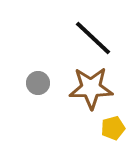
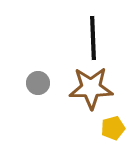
black line: rotated 45 degrees clockwise
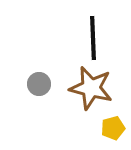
gray circle: moved 1 px right, 1 px down
brown star: rotated 15 degrees clockwise
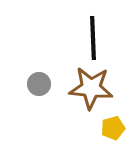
brown star: rotated 9 degrees counterclockwise
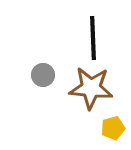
gray circle: moved 4 px right, 9 px up
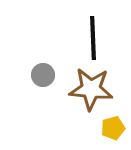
brown star: moved 1 px down
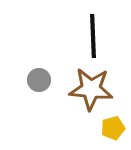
black line: moved 2 px up
gray circle: moved 4 px left, 5 px down
